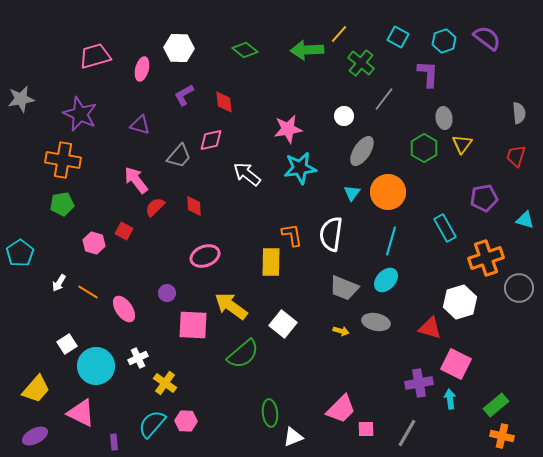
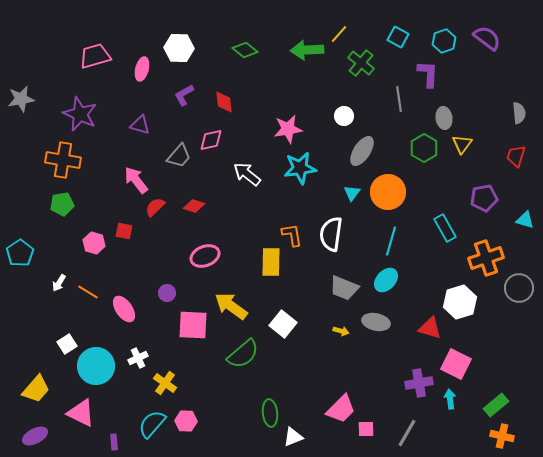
gray line at (384, 99): moved 15 px right; rotated 45 degrees counterclockwise
red diamond at (194, 206): rotated 70 degrees counterclockwise
red square at (124, 231): rotated 18 degrees counterclockwise
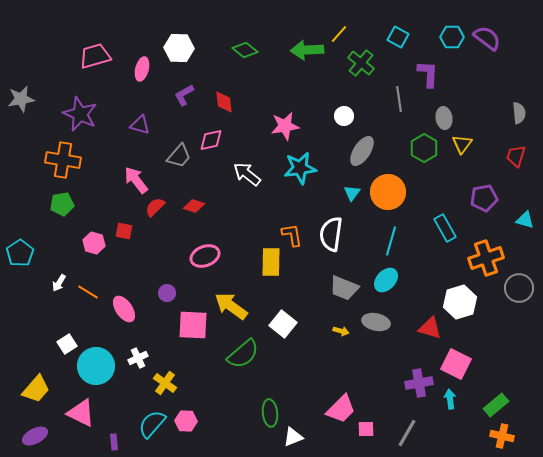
cyan hexagon at (444, 41): moved 8 px right, 4 px up; rotated 20 degrees clockwise
pink star at (288, 129): moved 3 px left, 3 px up
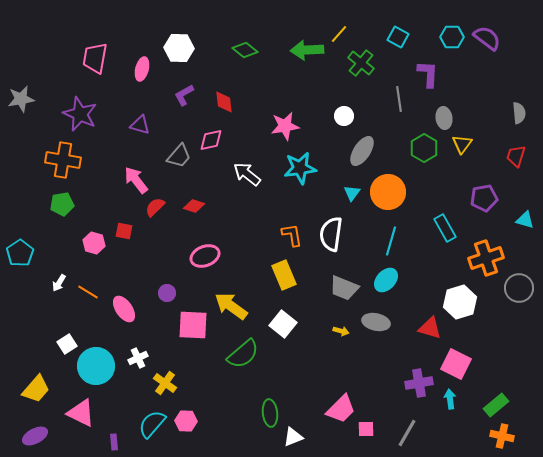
pink trapezoid at (95, 56): moved 2 px down; rotated 64 degrees counterclockwise
yellow rectangle at (271, 262): moved 13 px right, 13 px down; rotated 24 degrees counterclockwise
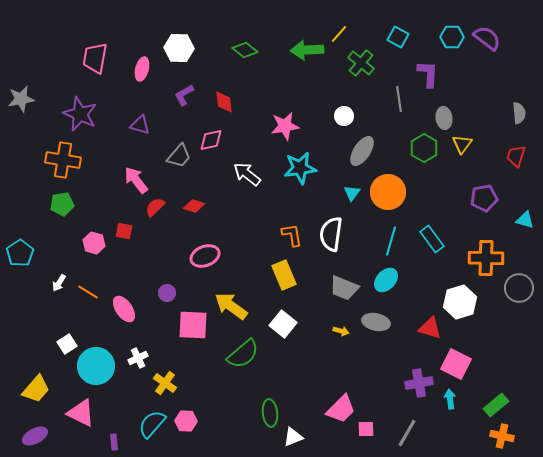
cyan rectangle at (445, 228): moved 13 px left, 11 px down; rotated 8 degrees counterclockwise
orange cross at (486, 258): rotated 20 degrees clockwise
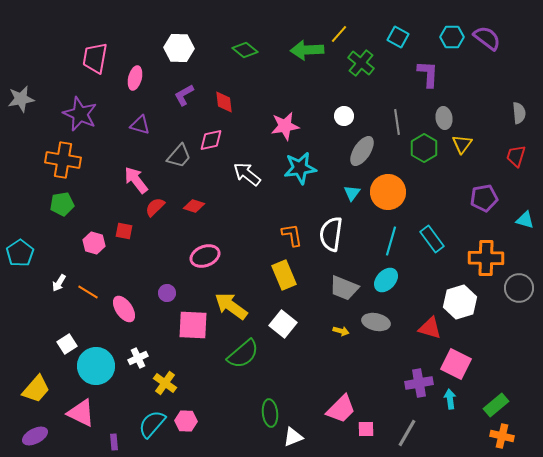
pink ellipse at (142, 69): moved 7 px left, 9 px down
gray line at (399, 99): moved 2 px left, 23 px down
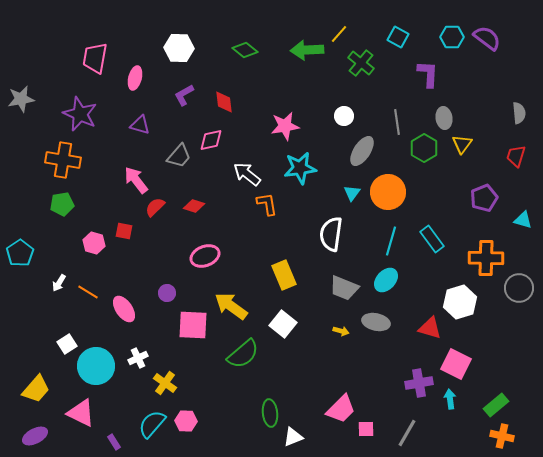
purple pentagon at (484, 198): rotated 12 degrees counterclockwise
cyan triangle at (525, 220): moved 2 px left
orange L-shape at (292, 235): moved 25 px left, 31 px up
purple rectangle at (114, 442): rotated 28 degrees counterclockwise
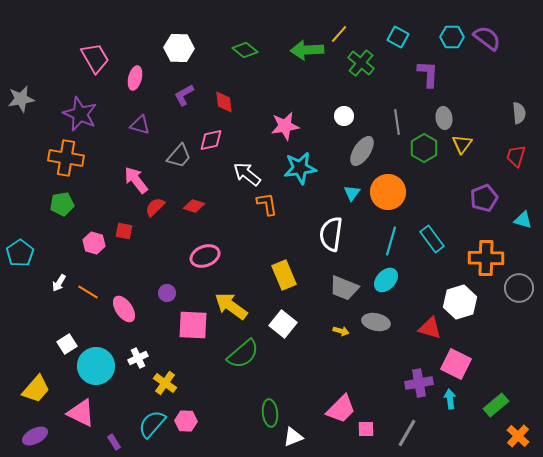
pink trapezoid at (95, 58): rotated 140 degrees clockwise
orange cross at (63, 160): moved 3 px right, 2 px up
orange cross at (502, 436): moved 16 px right; rotated 30 degrees clockwise
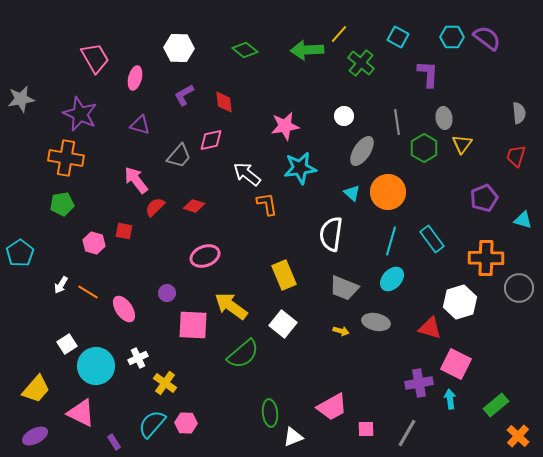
cyan triangle at (352, 193): rotated 24 degrees counterclockwise
cyan ellipse at (386, 280): moved 6 px right, 1 px up
white arrow at (59, 283): moved 2 px right, 2 px down
pink trapezoid at (341, 409): moved 9 px left, 2 px up; rotated 16 degrees clockwise
pink hexagon at (186, 421): moved 2 px down
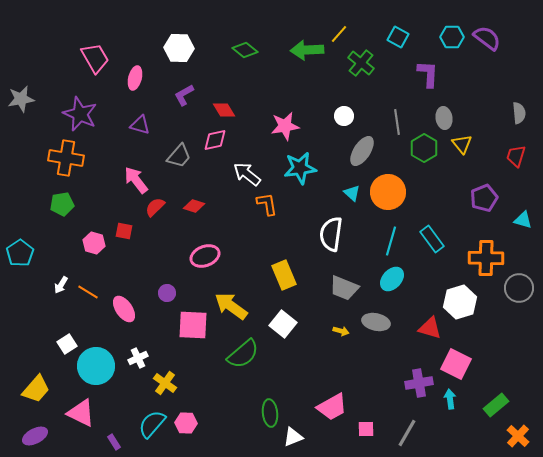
red diamond at (224, 102): moved 8 px down; rotated 25 degrees counterclockwise
pink diamond at (211, 140): moved 4 px right
yellow triangle at (462, 144): rotated 15 degrees counterclockwise
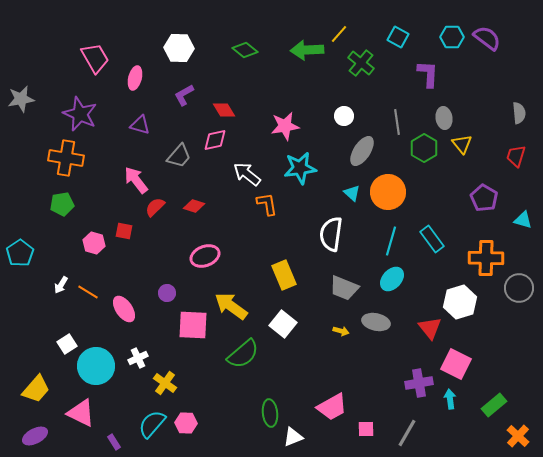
purple pentagon at (484, 198): rotated 20 degrees counterclockwise
red triangle at (430, 328): rotated 35 degrees clockwise
green rectangle at (496, 405): moved 2 px left
